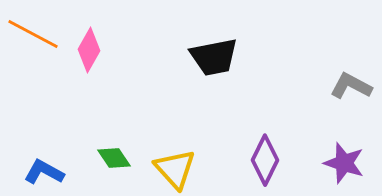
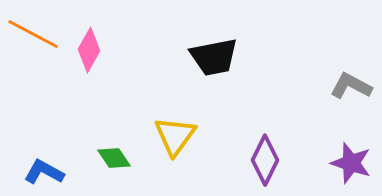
purple star: moved 7 px right
yellow triangle: moved 33 px up; rotated 18 degrees clockwise
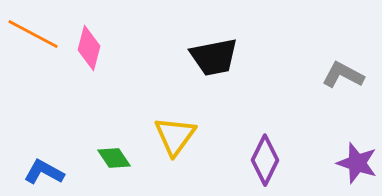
pink diamond: moved 2 px up; rotated 15 degrees counterclockwise
gray L-shape: moved 8 px left, 11 px up
purple star: moved 6 px right
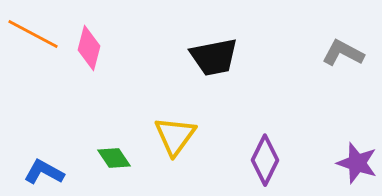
gray L-shape: moved 22 px up
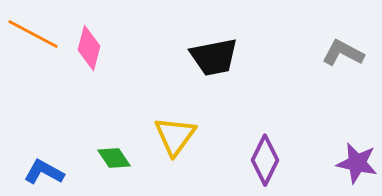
purple star: rotated 6 degrees counterclockwise
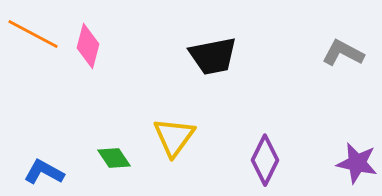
pink diamond: moved 1 px left, 2 px up
black trapezoid: moved 1 px left, 1 px up
yellow triangle: moved 1 px left, 1 px down
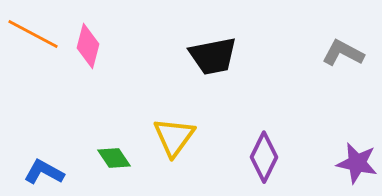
purple diamond: moved 1 px left, 3 px up
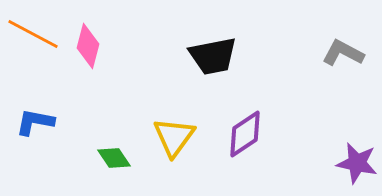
purple diamond: moved 19 px left, 23 px up; rotated 30 degrees clockwise
blue L-shape: moved 9 px left, 50 px up; rotated 18 degrees counterclockwise
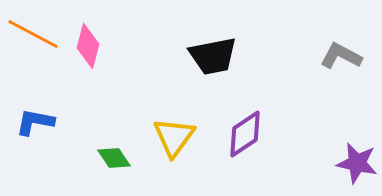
gray L-shape: moved 2 px left, 3 px down
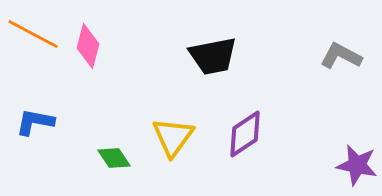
yellow triangle: moved 1 px left
purple star: moved 2 px down
